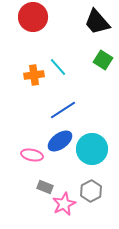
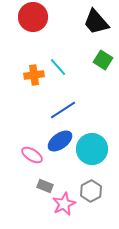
black trapezoid: moved 1 px left
pink ellipse: rotated 20 degrees clockwise
gray rectangle: moved 1 px up
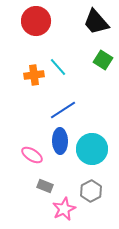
red circle: moved 3 px right, 4 px down
blue ellipse: rotated 55 degrees counterclockwise
pink star: moved 5 px down
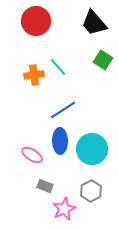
black trapezoid: moved 2 px left, 1 px down
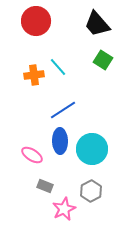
black trapezoid: moved 3 px right, 1 px down
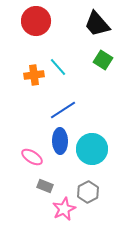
pink ellipse: moved 2 px down
gray hexagon: moved 3 px left, 1 px down
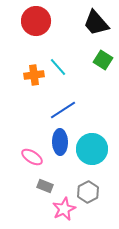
black trapezoid: moved 1 px left, 1 px up
blue ellipse: moved 1 px down
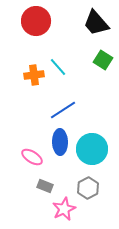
gray hexagon: moved 4 px up
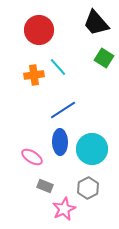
red circle: moved 3 px right, 9 px down
green square: moved 1 px right, 2 px up
